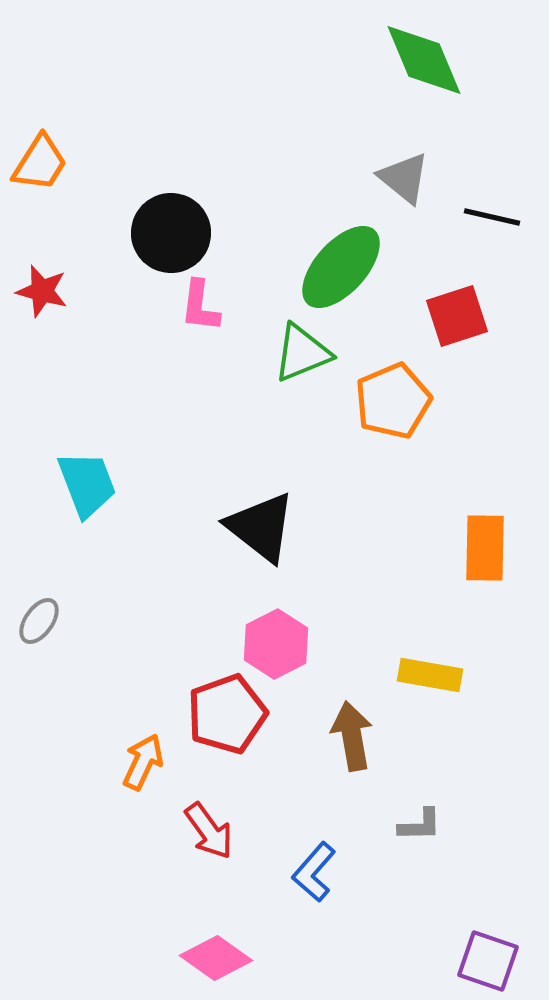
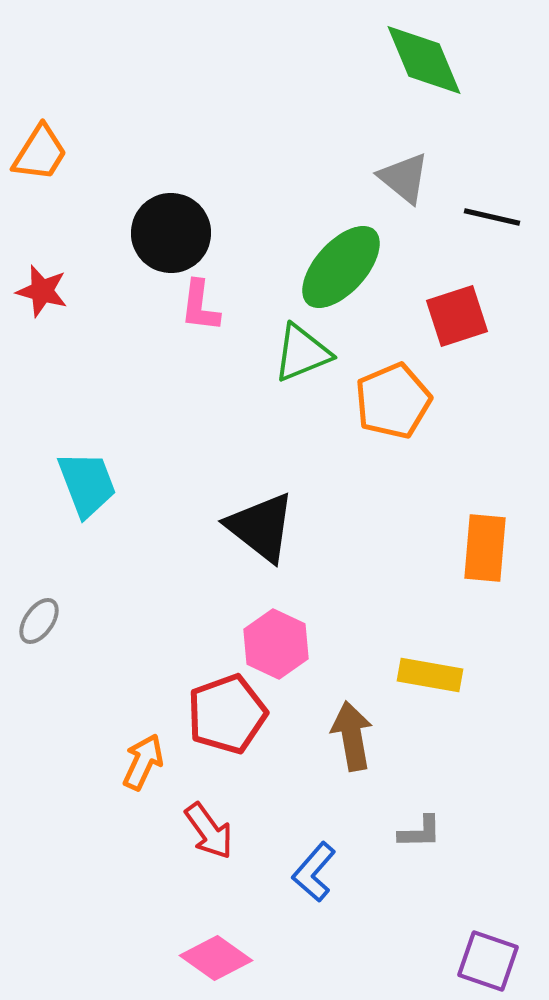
orange trapezoid: moved 10 px up
orange rectangle: rotated 4 degrees clockwise
pink hexagon: rotated 8 degrees counterclockwise
gray L-shape: moved 7 px down
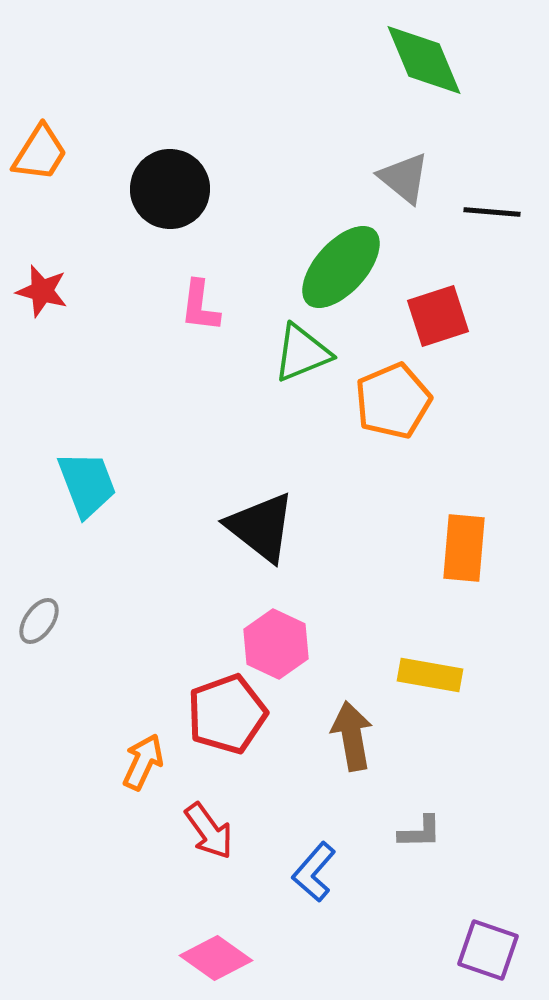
black line: moved 5 px up; rotated 8 degrees counterclockwise
black circle: moved 1 px left, 44 px up
red square: moved 19 px left
orange rectangle: moved 21 px left
purple square: moved 11 px up
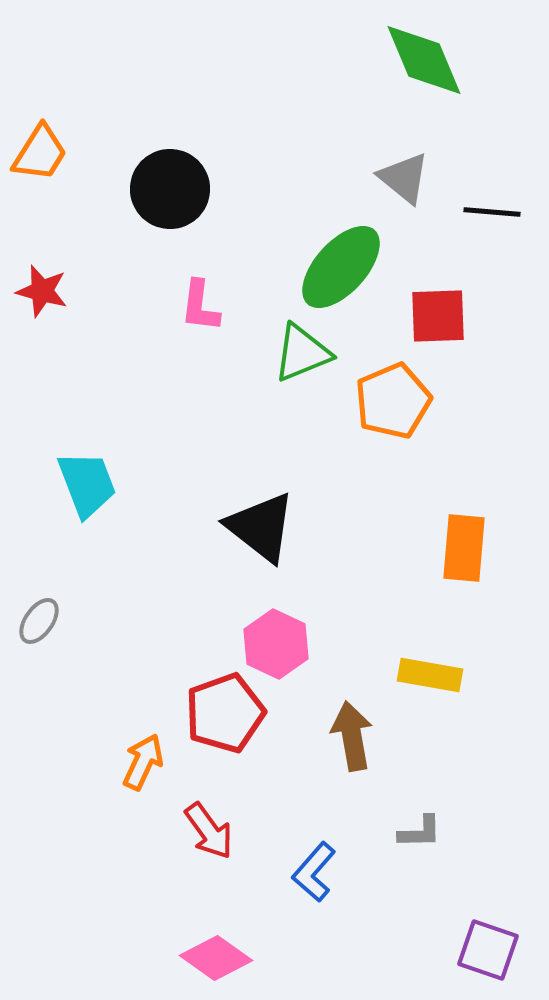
red square: rotated 16 degrees clockwise
red pentagon: moved 2 px left, 1 px up
